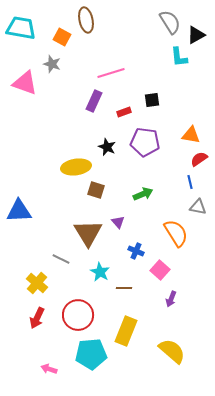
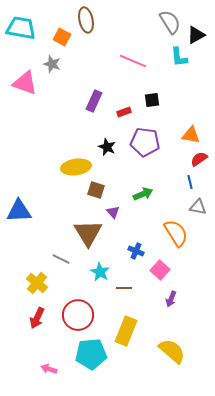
pink line: moved 22 px right, 12 px up; rotated 40 degrees clockwise
purple triangle: moved 5 px left, 10 px up
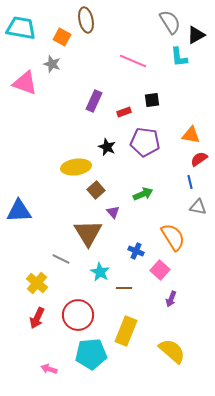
brown square: rotated 30 degrees clockwise
orange semicircle: moved 3 px left, 4 px down
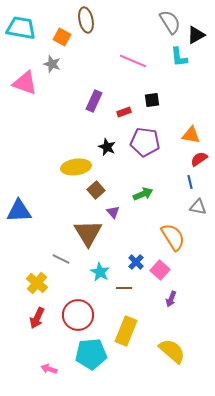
blue cross: moved 11 px down; rotated 21 degrees clockwise
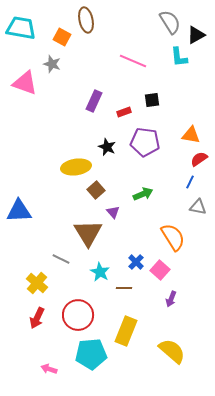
blue line: rotated 40 degrees clockwise
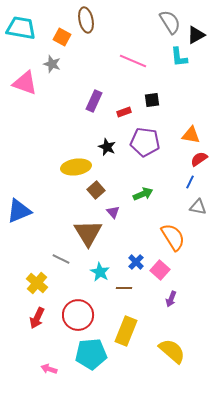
blue triangle: rotated 20 degrees counterclockwise
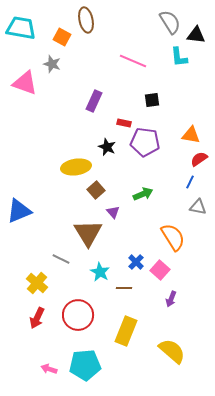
black triangle: rotated 36 degrees clockwise
red rectangle: moved 11 px down; rotated 32 degrees clockwise
cyan pentagon: moved 6 px left, 11 px down
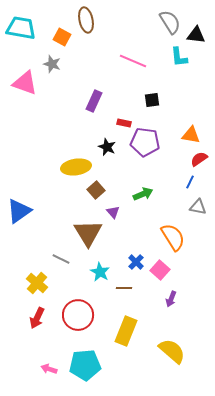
blue triangle: rotated 12 degrees counterclockwise
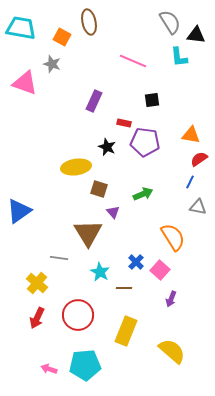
brown ellipse: moved 3 px right, 2 px down
brown square: moved 3 px right, 1 px up; rotated 30 degrees counterclockwise
gray line: moved 2 px left, 1 px up; rotated 18 degrees counterclockwise
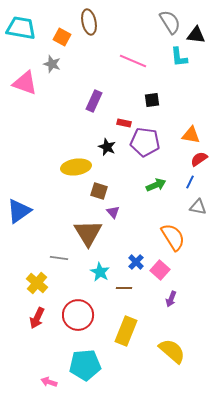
brown square: moved 2 px down
green arrow: moved 13 px right, 9 px up
pink arrow: moved 13 px down
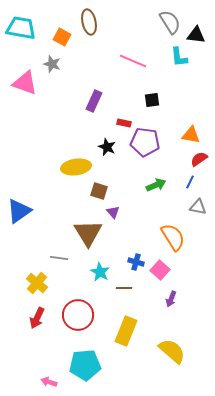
blue cross: rotated 28 degrees counterclockwise
